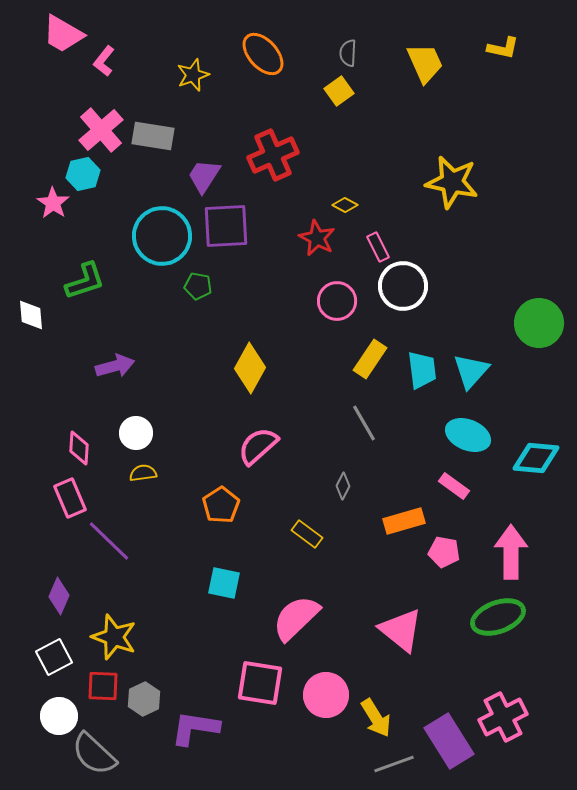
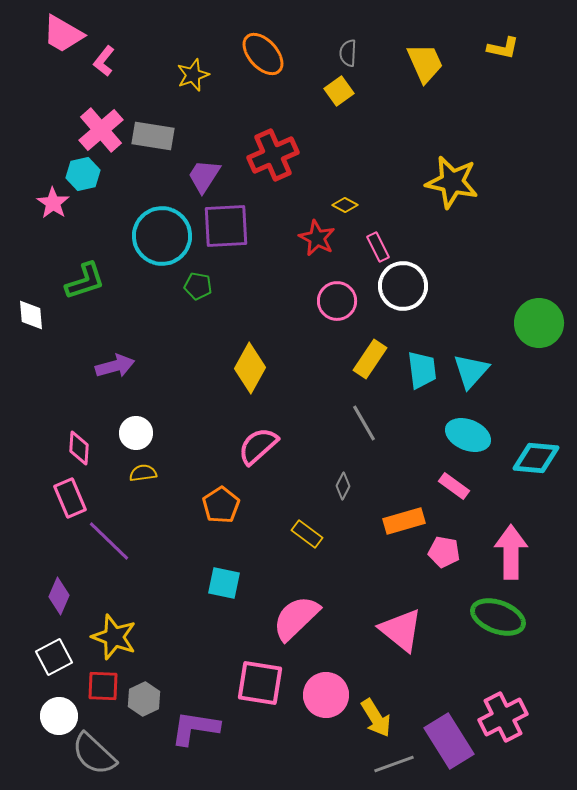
green ellipse at (498, 617): rotated 40 degrees clockwise
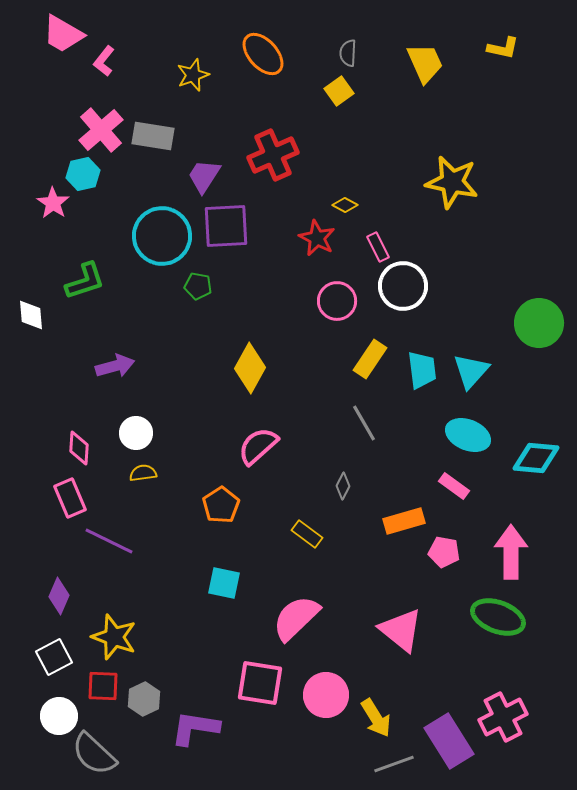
purple line at (109, 541): rotated 18 degrees counterclockwise
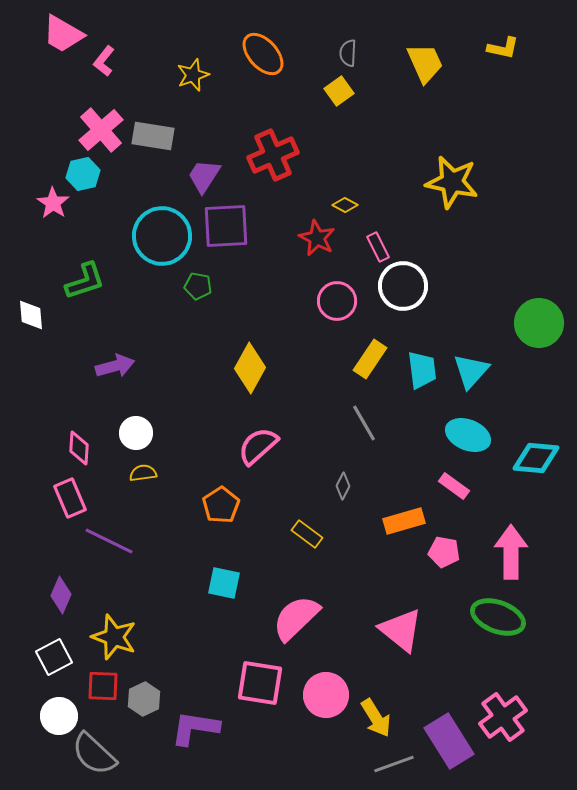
purple diamond at (59, 596): moved 2 px right, 1 px up
pink cross at (503, 717): rotated 9 degrees counterclockwise
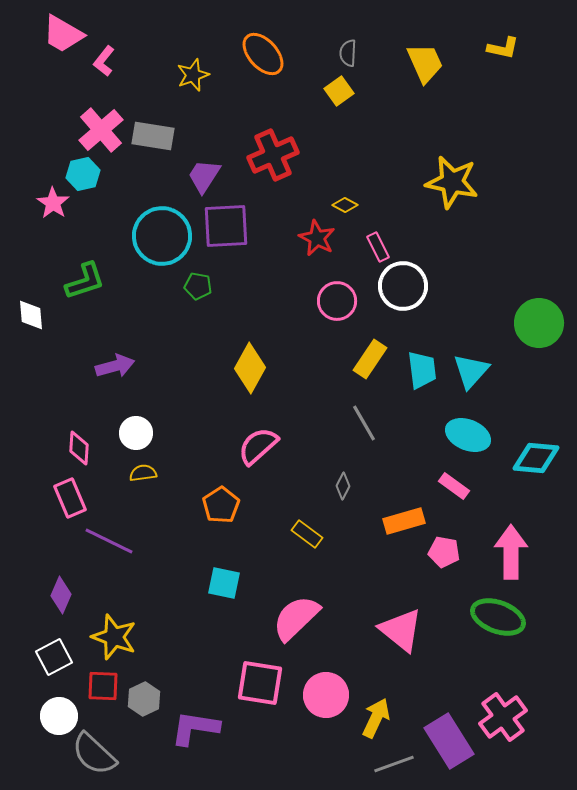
yellow arrow at (376, 718): rotated 123 degrees counterclockwise
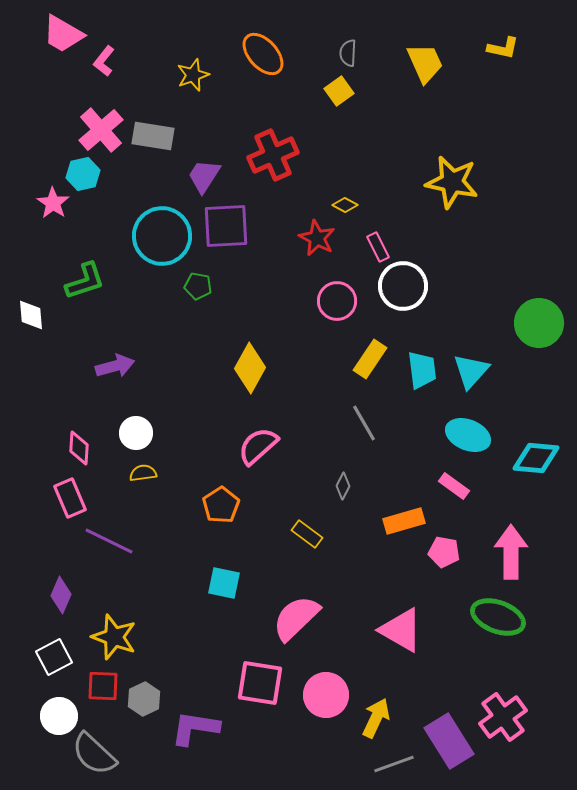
pink triangle at (401, 630): rotated 9 degrees counterclockwise
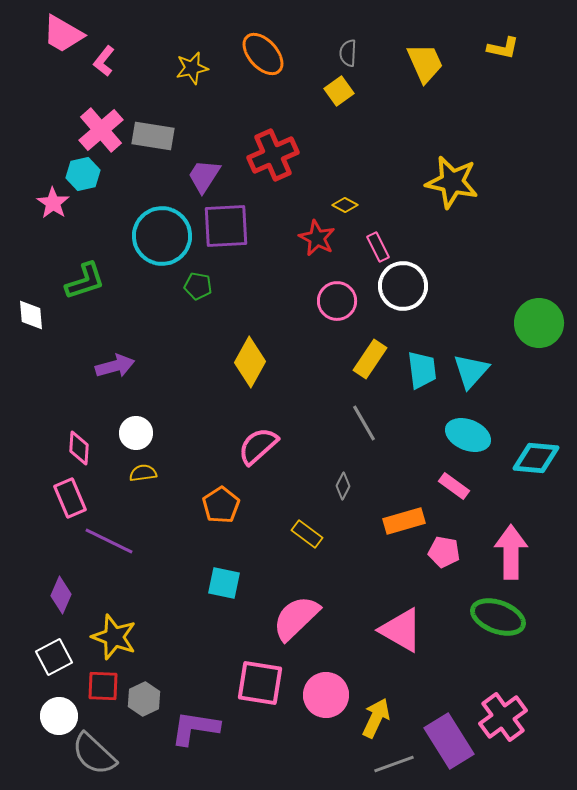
yellow star at (193, 75): moved 1 px left, 7 px up; rotated 8 degrees clockwise
yellow diamond at (250, 368): moved 6 px up
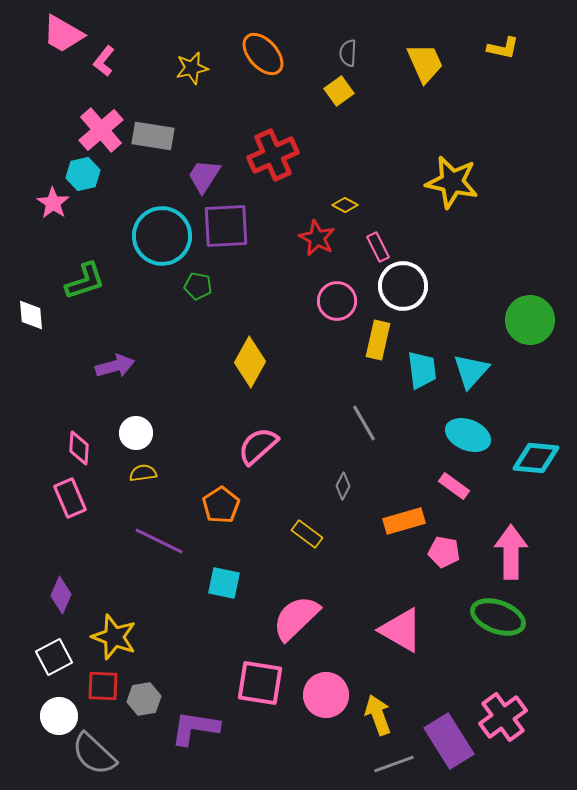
green circle at (539, 323): moved 9 px left, 3 px up
yellow rectangle at (370, 359): moved 8 px right, 19 px up; rotated 21 degrees counterclockwise
purple line at (109, 541): moved 50 px right
gray hexagon at (144, 699): rotated 16 degrees clockwise
yellow arrow at (376, 718): moved 2 px right, 3 px up; rotated 45 degrees counterclockwise
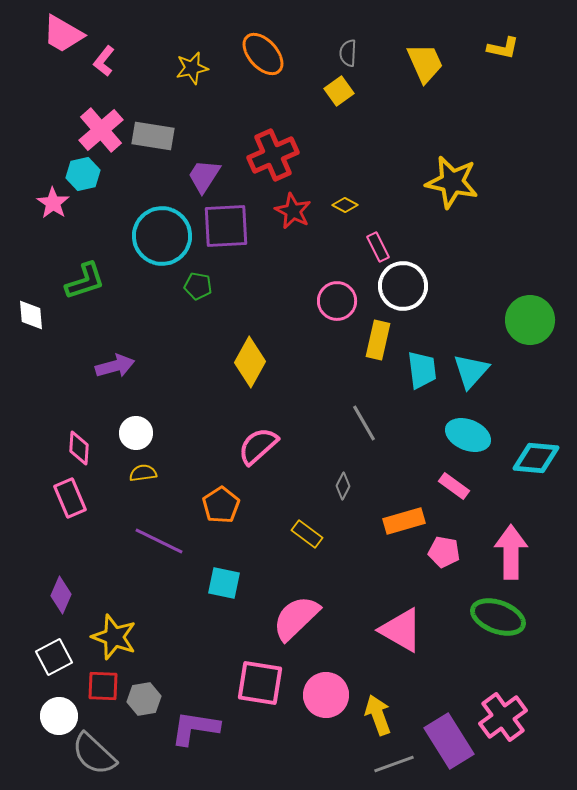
red star at (317, 238): moved 24 px left, 27 px up
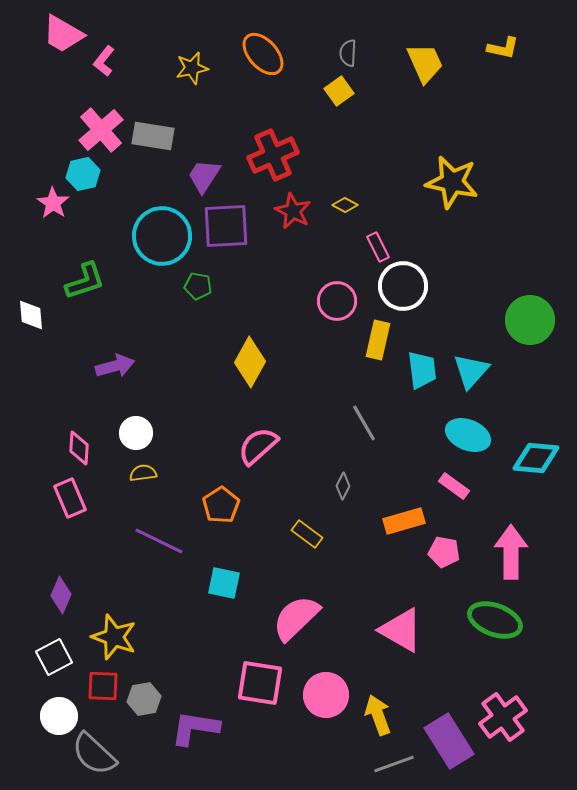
green ellipse at (498, 617): moved 3 px left, 3 px down
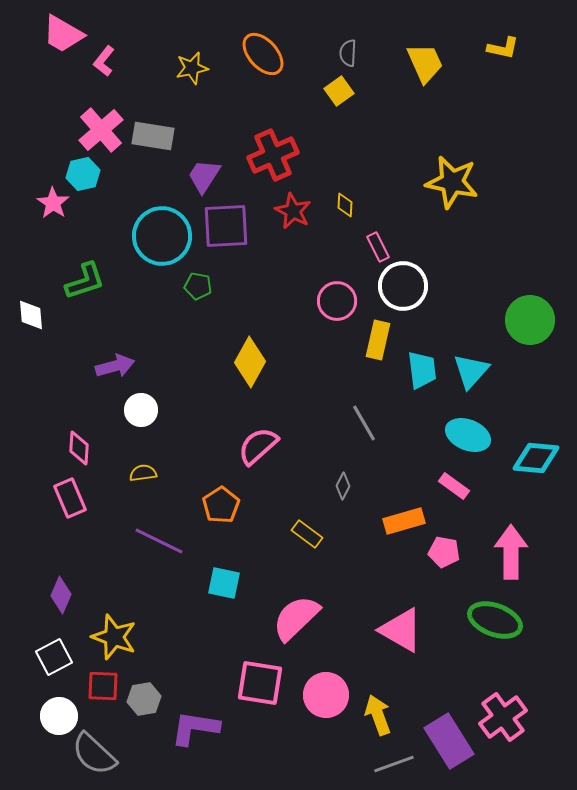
yellow diamond at (345, 205): rotated 65 degrees clockwise
white circle at (136, 433): moved 5 px right, 23 px up
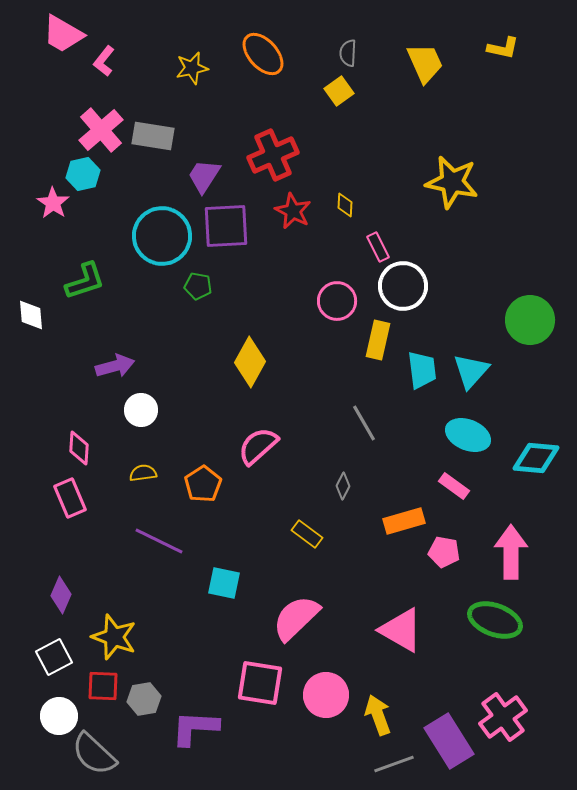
orange pentagon at (221, 505): moved 18 px left, 21 px up
purple L-shape at (195, 728): rotated 6 degrees counterclockwise
